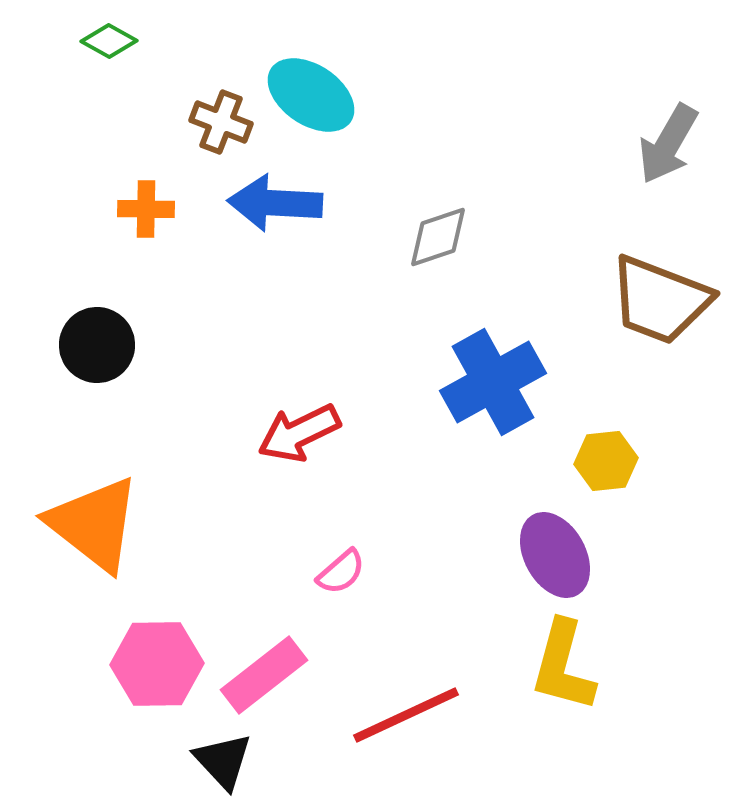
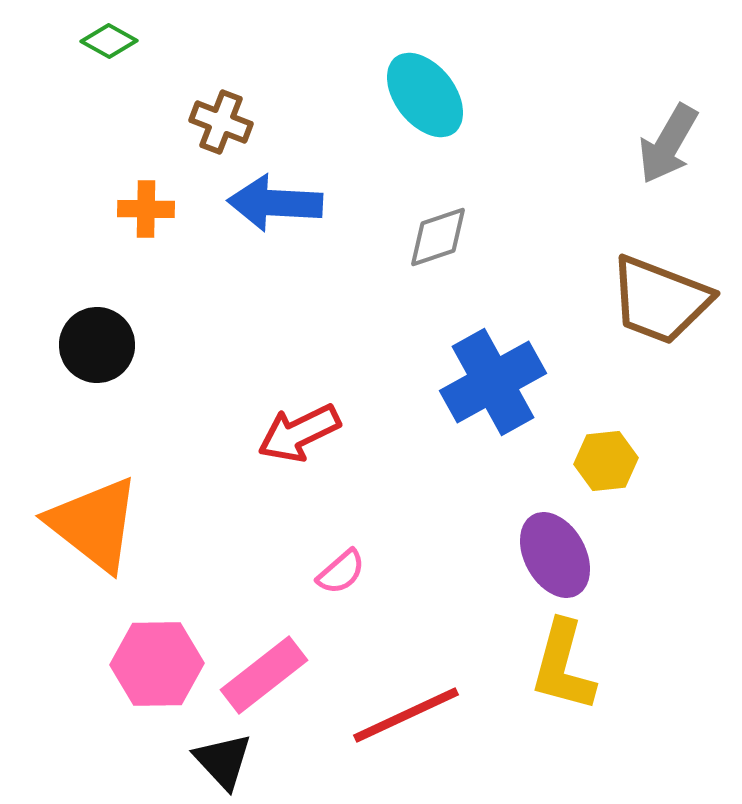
cyan ellipse: moved 114 px right; rotated 18 degrees clockwise
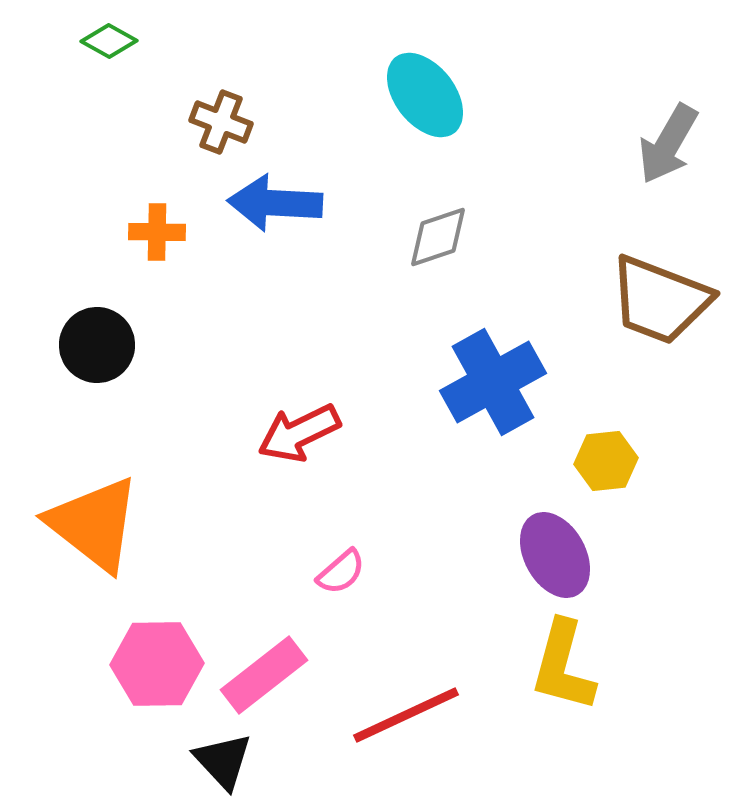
orange cross: moved 11 px right, 23 px down
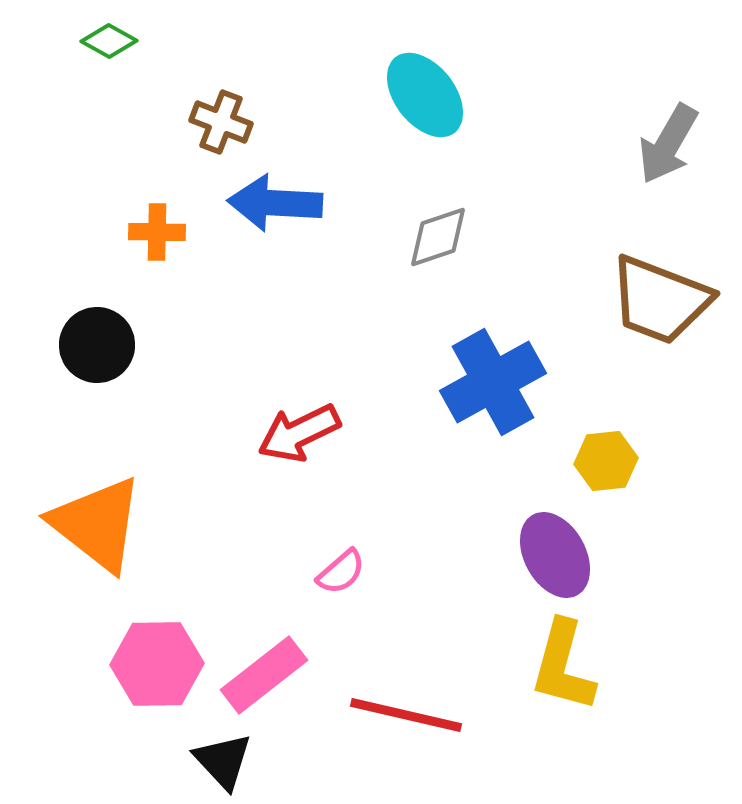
orange triangle: moved 3 px right
red line: rotated 38 degrees clockwise
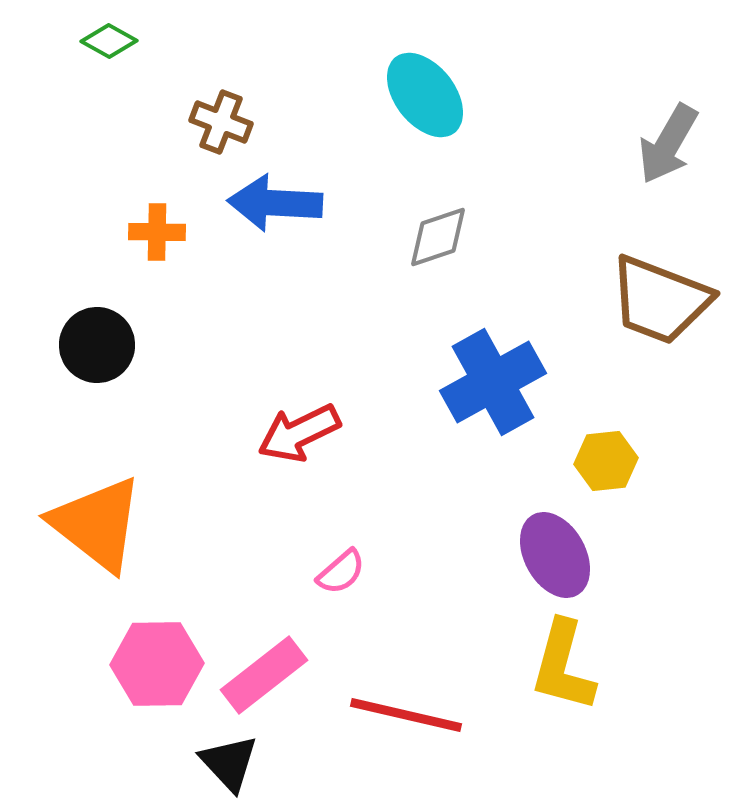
black triangle: moved 6 px right, 2 px down
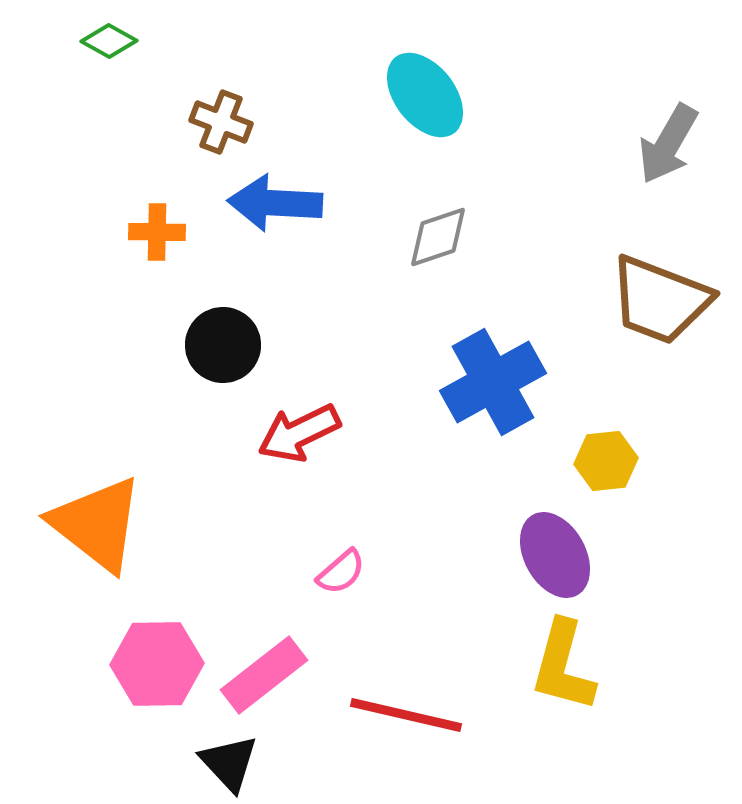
black circle: moved 126 px right
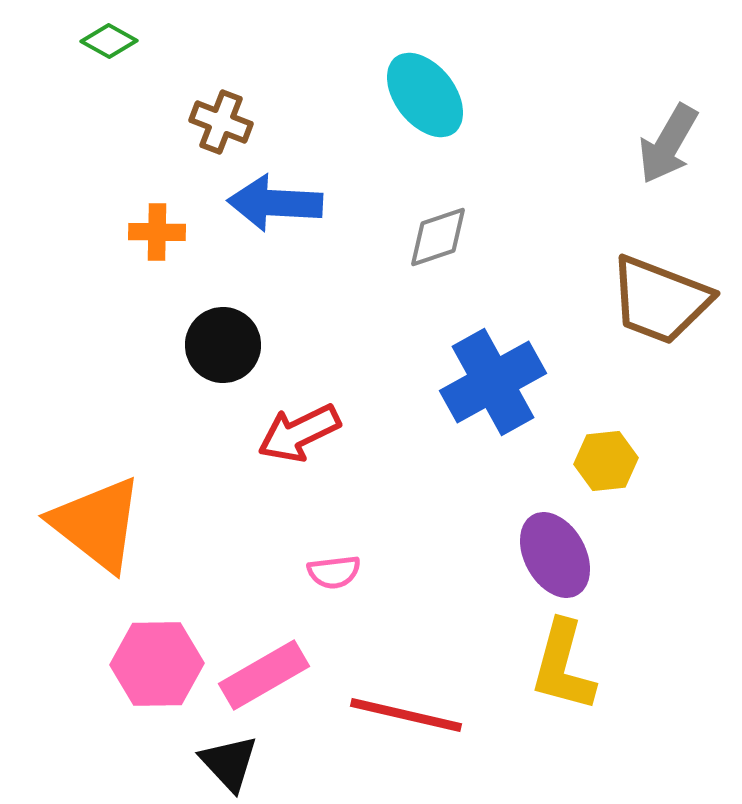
pink semicircle: moved 7 px left; rotated 34 degrees clockwise
pink rectangle: rotated 8 degrees clockwise
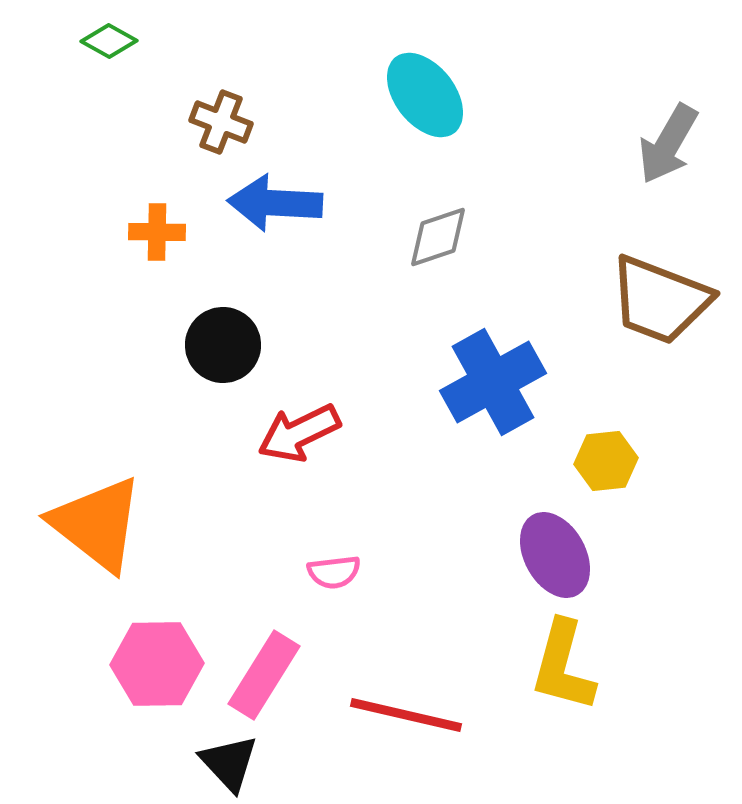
pink rectangle: rotated 28 degrees counterclockwise
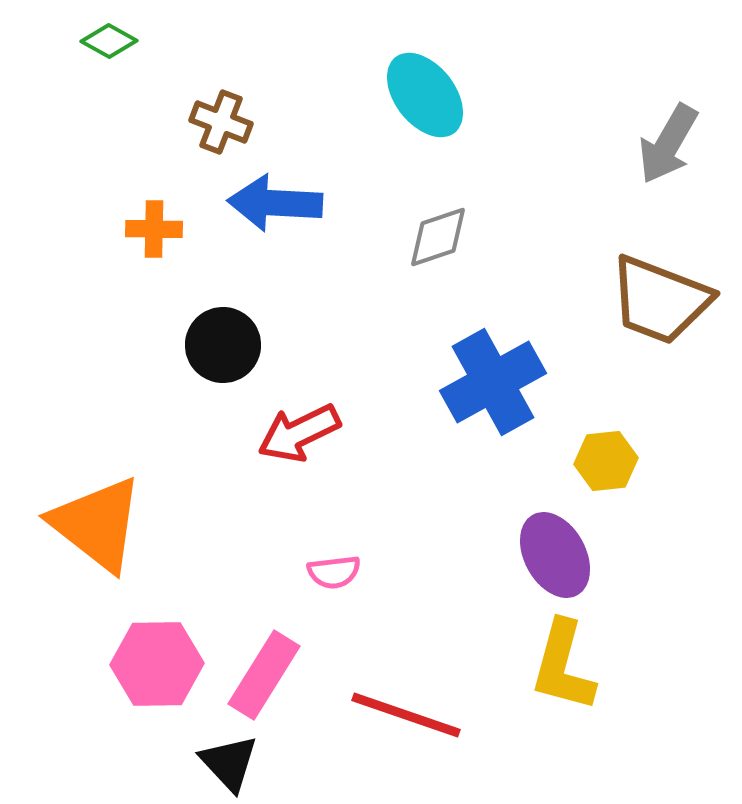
orange cross: moved 3 px left, 3 px up
red line: rotated 6 degrees clockwise
